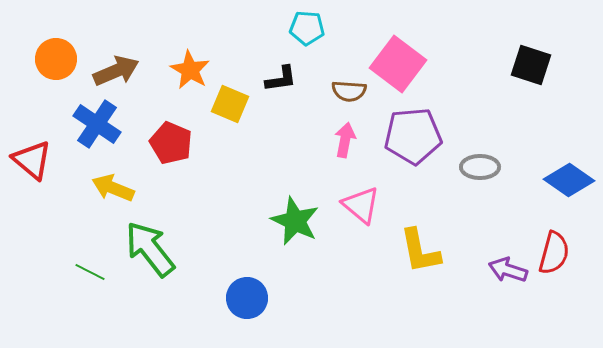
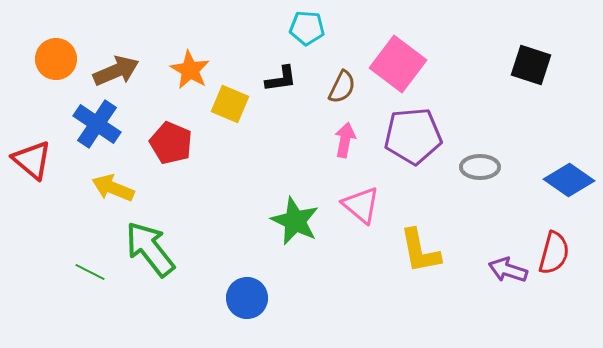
brown semicircle: moved 7 px left, 4 px up; rotated 68 degrees counterclockwise
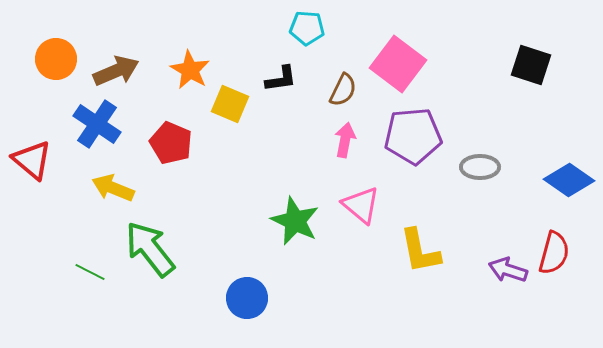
brown semicircle: moved 1 px right, 3 px down
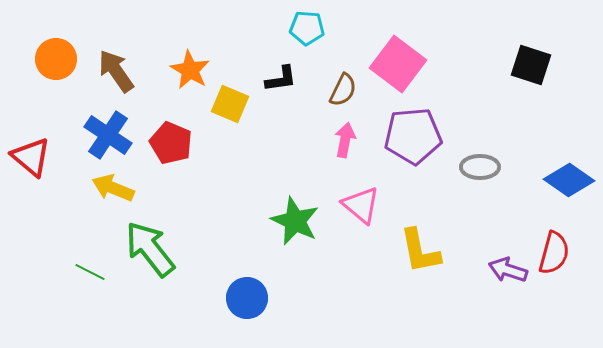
brown arrow: rotated 102 degrees counterclockwise
blue cross: moved 11 px right, 11 px down
red triangle: moved 1 px left, 3 px up
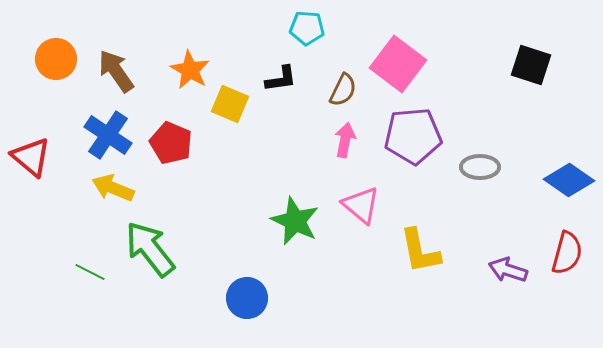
red semicircle: moved 13 px right
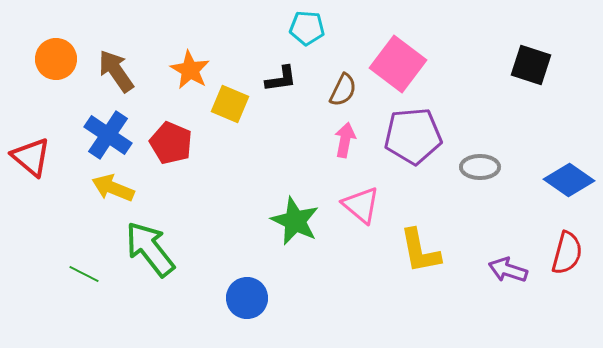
green line: moved 6 px left, 2 px down
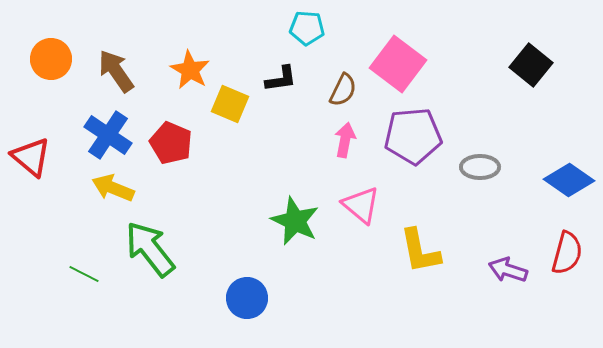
orange circle: moved 5 px left
black square: rotated 21 degrees clockwise
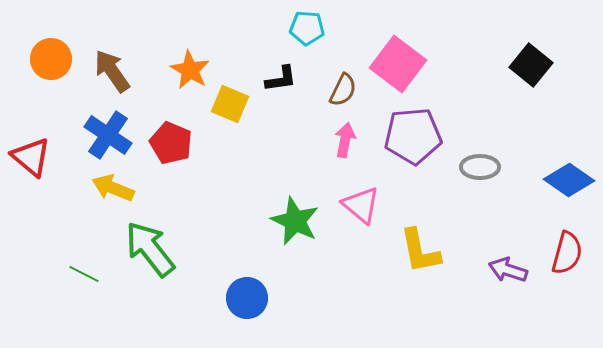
brown arrow: moved 4 px left
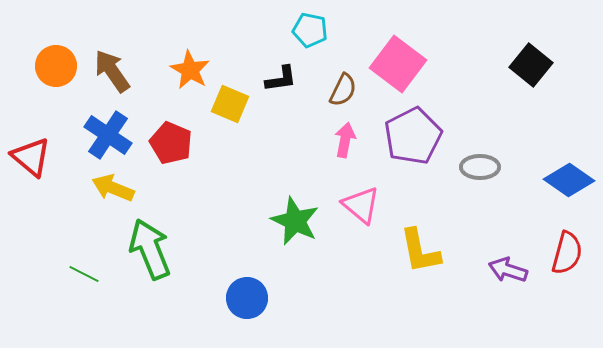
cyan pentagon: moved 3 px right, 2 px down; rotated 8 degrees clockwise
orange circle: moved 5 px right, 7 px down
purple pentagon: rotated 22 degrees counterclockwise
green arrow: rotated 16 degrees clockwise
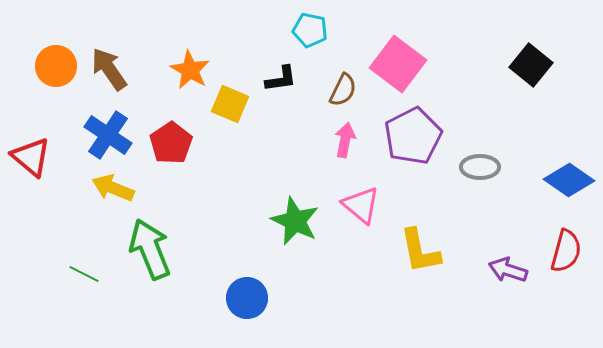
brown arrow: moved 3 px left, 2 px up
red pentagon: rotated 15 degrees clockwise
red semicircle: moved 1 px left, 2 px up
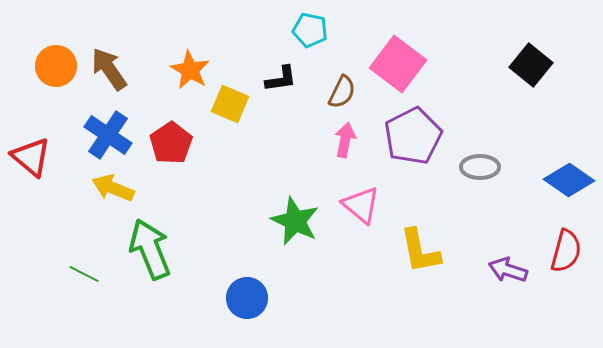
brown semicircle: moved 1 px left, 2 px down
